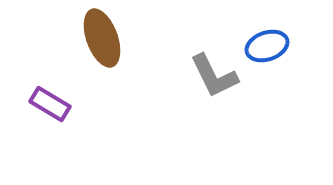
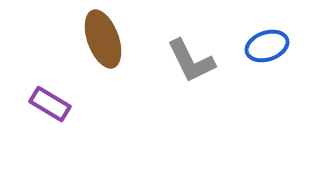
brown ellipse: moved 1 px right, 1 px down
gray L-shape: moved 23 px left, 15 px up
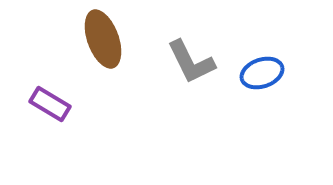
blue ellipse: moved 5 px left, 27 px down
gray L-shape: moved 1 px down
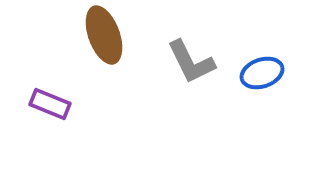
brown ellipse: moved 1 px right, 4 px up
purple rectangle: rotated 9 degrees counterclockwise
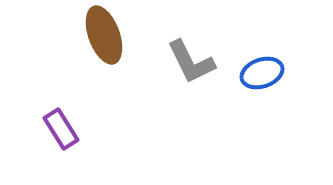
purple rectangle: moved 11 px right, 25 px down; rotated 36 degrees clockwise
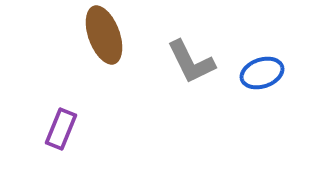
purple rectangle: rotated 54 degrees clockwise
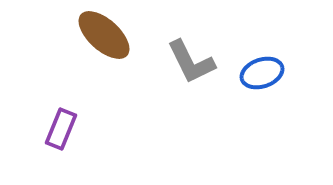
brown ellipse: rotated 28 degrees counterclockwise
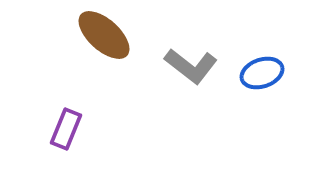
gray L-shape: moved 4 px down; rotated 26 degrees counterclockwise
purple rectangle: moved 5 px right
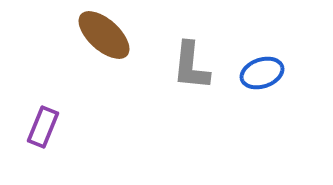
gray L-shape: rotated 58 degrees clockwise
purple rectangle: moved 23 px left, 2 px up
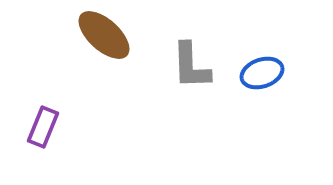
gray L-shape: rotated 8 degrees counterclockwise
